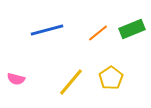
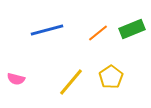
yellow pentagon: moved 1 px up
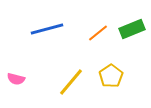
blue line: moved 1 px up
yellow pentagon: moved 1 px up
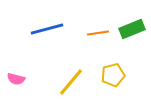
orange line: rotated 30 degrees clockwise
yellow pentagon: moved 2 px right, 1 px up; rotated 20 degrees clockwise
